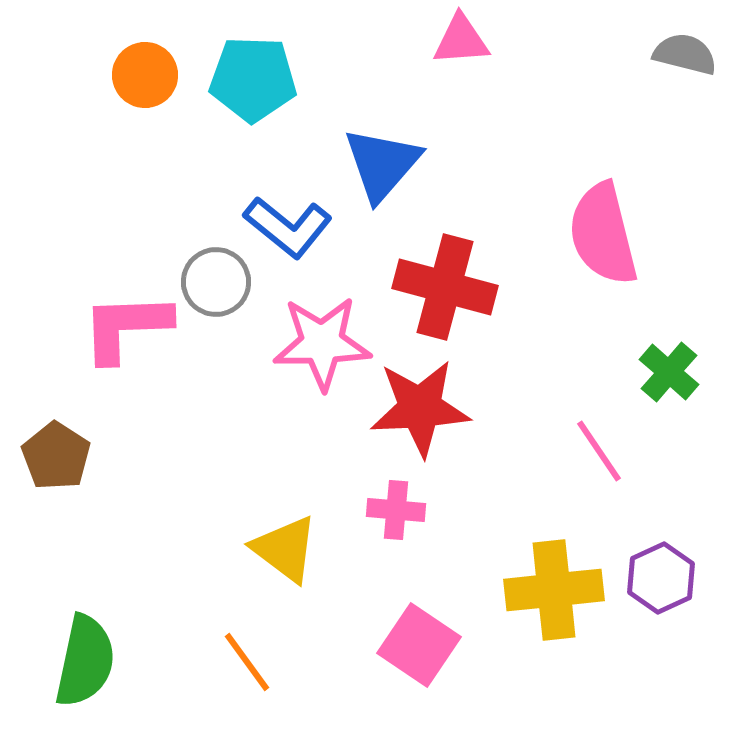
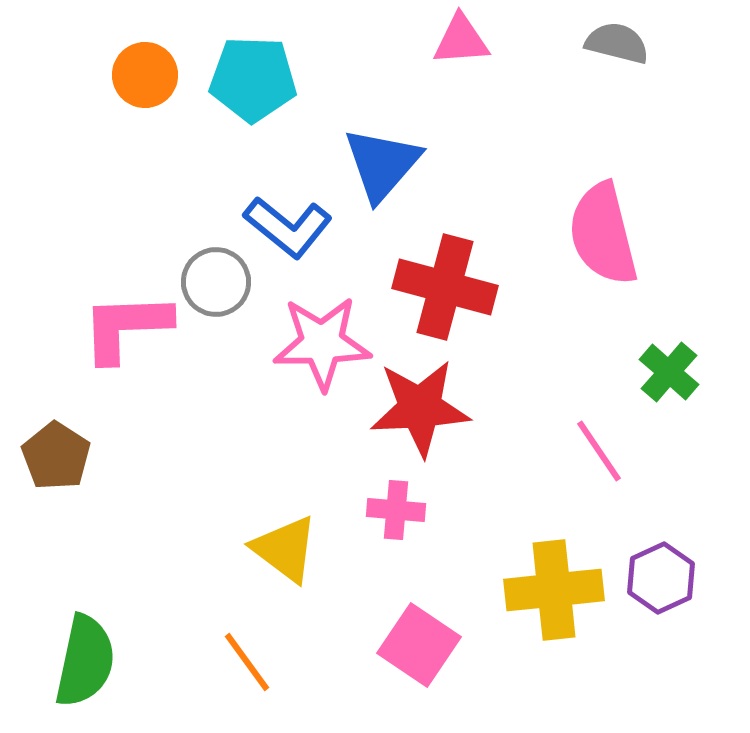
gray semicircle: moved 68 px left, 11 px up
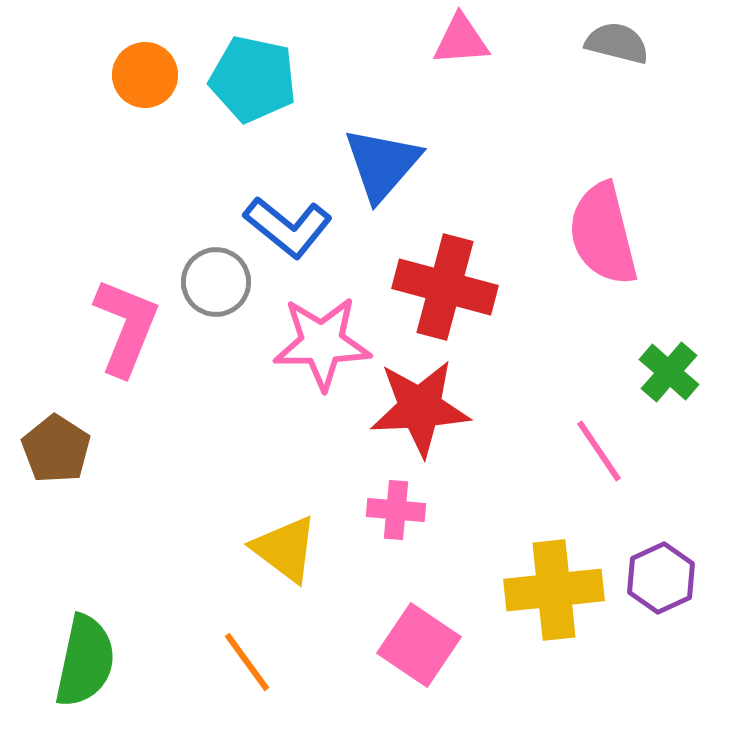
cyan pentagon: rotated 10 degrees clockwise
pink L-shape: rotated 114 degrees clockwise
brown pentagon: moved 7 px up
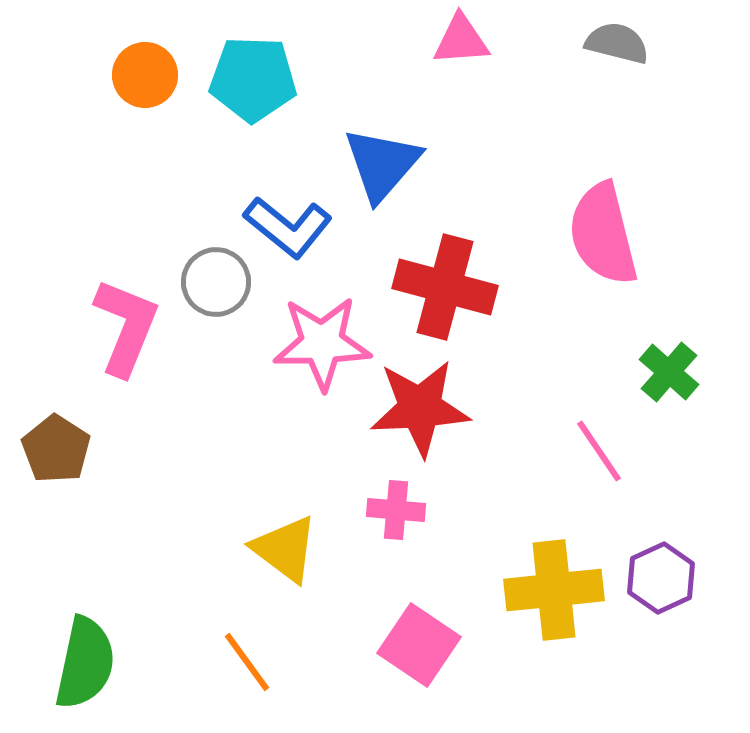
cyan pentagon: rotated 10 degrees counterclockwise
green semicircle: moved 2 px down
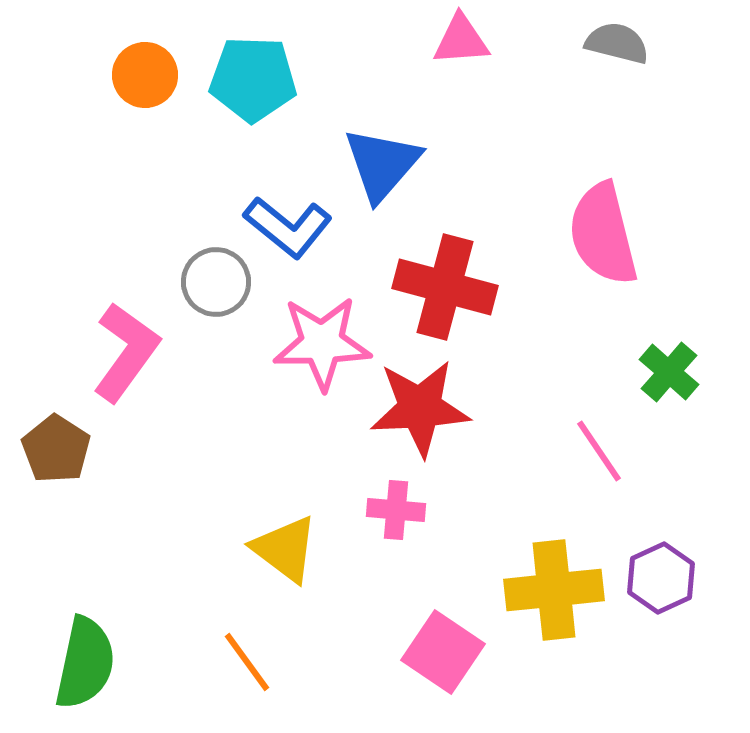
pink L-shape: moved 25 px down; rotated 14 degrees clockwise
pink square: moved 24 px right, 7 px down
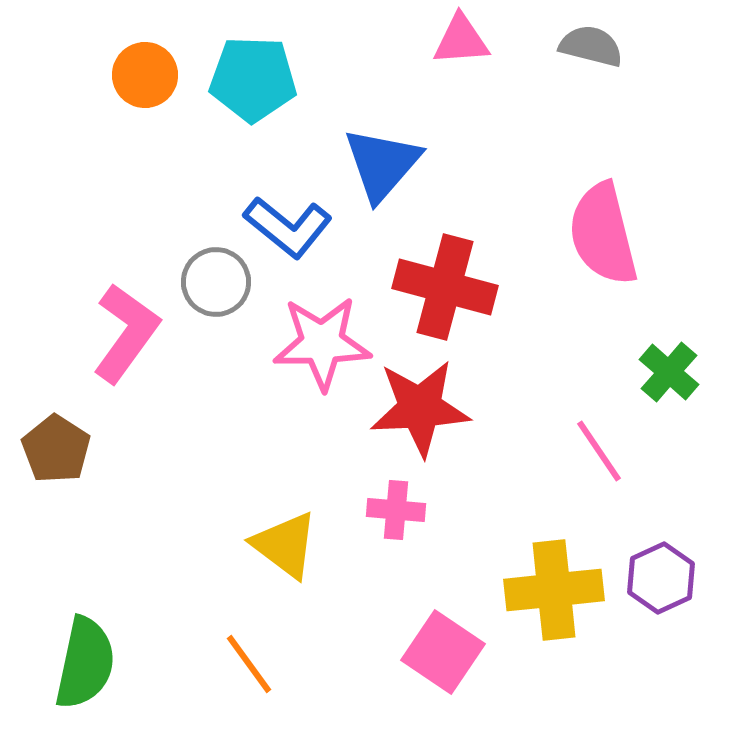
gray semicircle: moved 26 px left, 3 px down
pink L-shape: moved 19 px up
yellow triangle: moved 4 px up
orange line: moved 2 px right, 2 px down
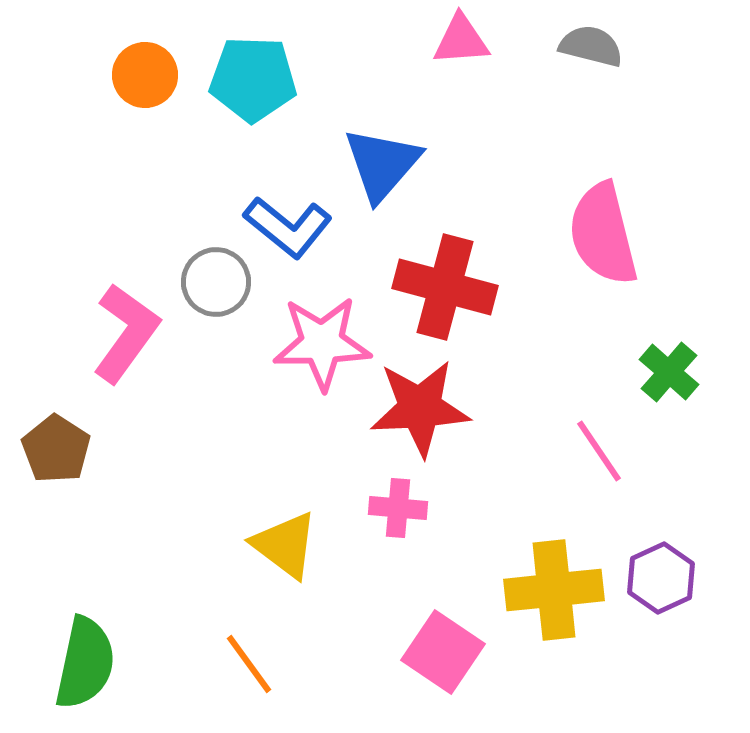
pink cross: moved 2 px right, 2 px up
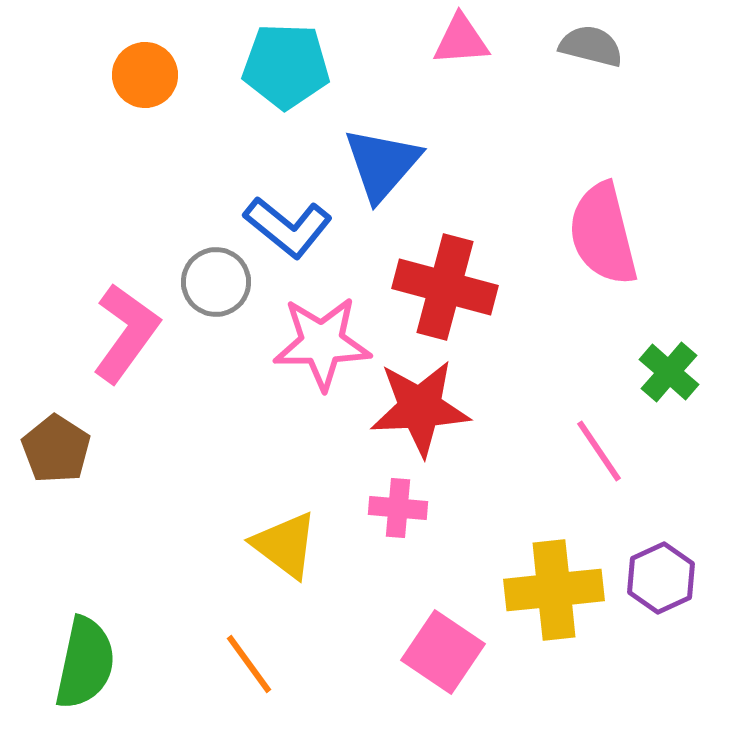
cyan pentagon: moved 33 px right, 13 px up
